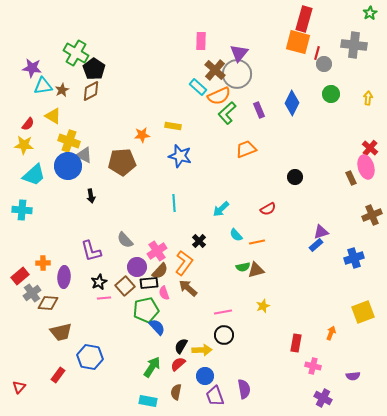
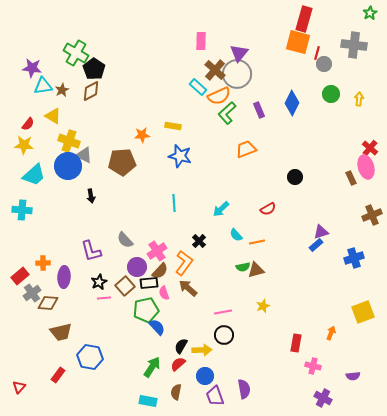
yellow arrow at (368, 98): moved 9 px left, 1 px down
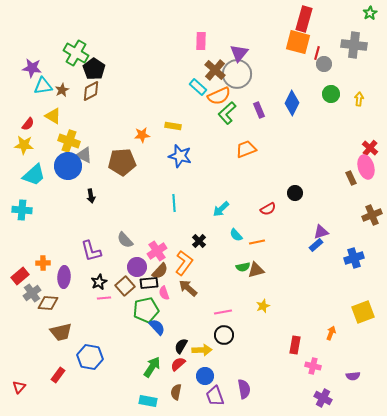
black circle at (295, 177): moved 16 px down
red rectangle at (296, 343): moved 1 px left, 2 px down
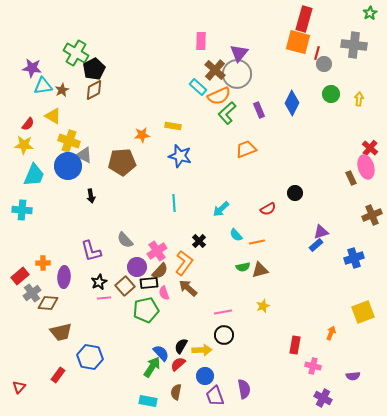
black pentagon at (94, 69): rotated 10 degrees clockwise
brown diamond at (91, 91): moved 3 px right, 1 px up
cyan trapezoid at (34, 175): rotated 25 degrees counterclockwise
brown triangle at (256, 270): moved 4 px right
blue semicircle at (157, 327): moved 4 px right, 26 px down
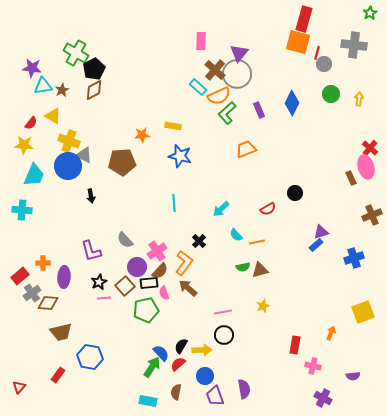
red semicircle at (28, 124): moved 3 px right, 1 px up
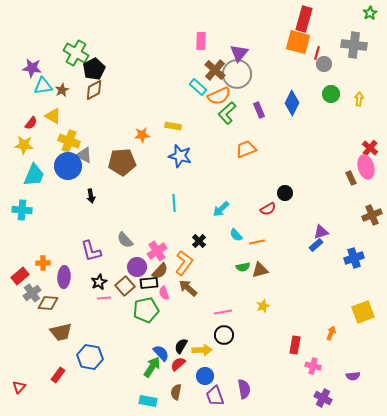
black circle at (295, 193): moved 10 px left
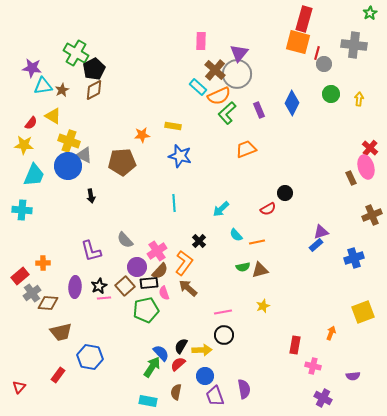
purple ellipse at (64, 277): moved 11 px right, 10 px down
black star at (99, 282): moved 4 px down
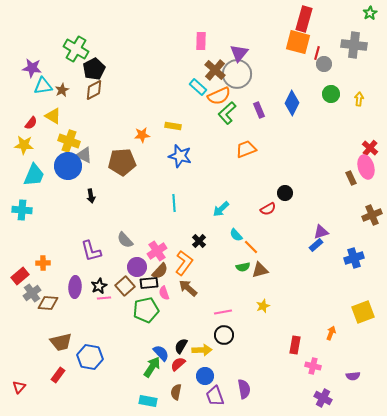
green cross at (76, 53): moved 4 px up
orange line at (257, 242): moved 6 px left, 5 px down; rotated 56 degrees clockwise
brown trapezoid at (61, 332): moved 10 px down
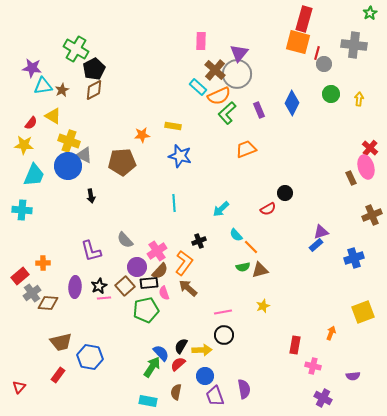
black cross at (199, 241): rotated 24 degrees clockwise
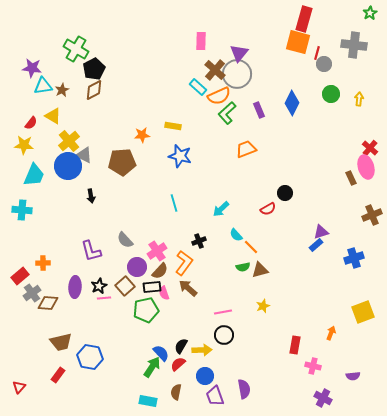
yellow cross at (69, 141): rotated 30 degrees clockwise
cyan line at (174, 203): rotated 12 degrees counterclockwise
black rectangle at (149, 283): moved 3 px right, 4 px down
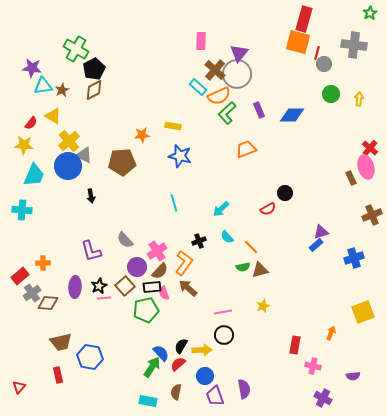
blue diamond at (292, 103): moved 12 px down; rotated 65 degrees clockwise
cyan semicircle at (236, 235): moved 9 px left, 2 px down
red rectangle at (58, 375): rotated 49 degrees counterclockwise
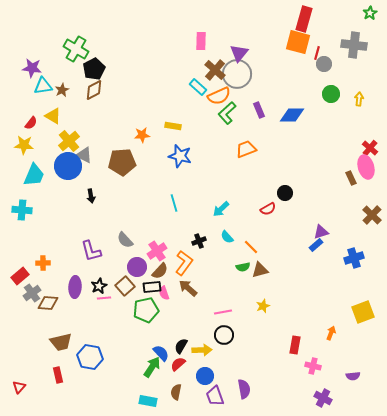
brown cross at (372, 215): rotated 24 degrees counterclockwise
